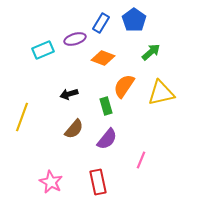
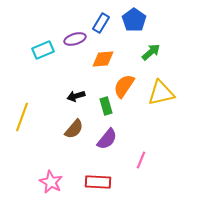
orange diamond: moved 1 px down; rotated 25 degrees counterclockwise
black arrow: moved 7 px right, 2 px down
red rectangle: rotated 75 degrees counterclockwise
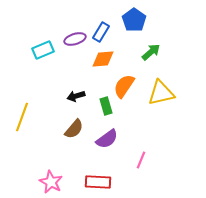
blue rectangle: moved 9 px down
purple semicircle: rotated 15 degrees clockwise
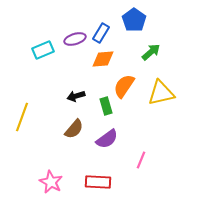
blue rectangle: moved 1 px down
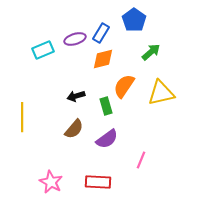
orange diamond: rotated 10 degrees counterclockwise
yellow line: rotated 20 degrees counterclockwise
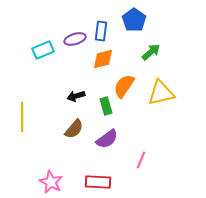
blue rectangle: moved 2 px up; rotated 24 degrees counterclockwise
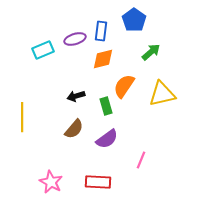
yellow triangle: moved 1 px right, 1 px down
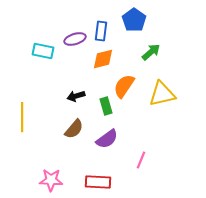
cyan rectangle: moved 1 px down; rotated 35 degrees clockwise
pink star: moved 2 px up; rotated 25 degrees counterclockwise
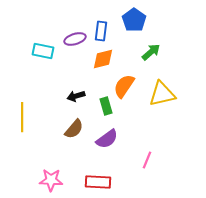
pink line: moved 6 px right
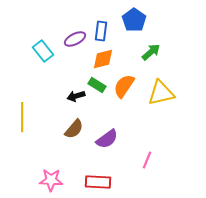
purple ellipse: rotated 10 degrees counterclockwise
cyan rectangle: rotated 40 degrees clockwise
yellow triangle: moved 1 px left, 1 px up
green rectangle: moved 9 px left, 21 px up; rotated 42 degrees counterclockwise
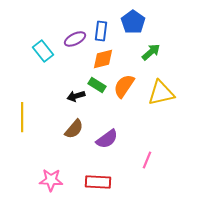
blue pentagon: moved 1 px left, 2 px down
